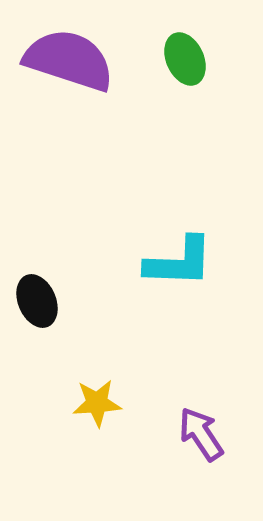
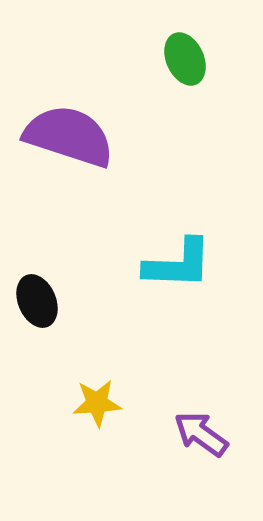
purple semicircle: moved 76 px down
cyan L-shape: moved 1 px left, 2 px down
purple arrow: rotated 20 degrees counterclockwise
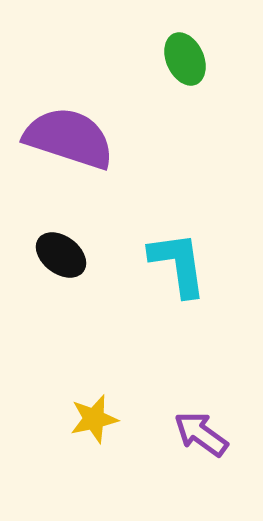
purple semicircle: moved 2 px down
cyan L-shape: rotated 100 degrees counterclockwise
black ellipse: moved 24 px right, 46 px up; rotated 30 degrees counterclockwise
yellow star: moved 3 px left, 16 px down; rotated 9 degrees counterclockwise
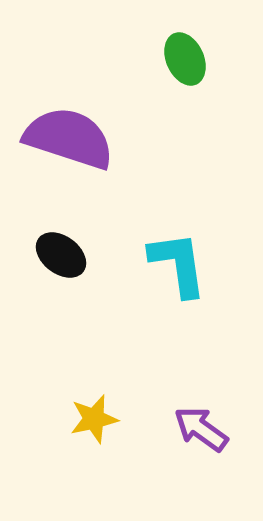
purple arrow: moved 5 px up
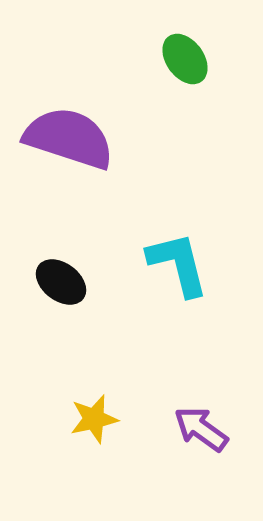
green ellipse: rotated 12 degrees counterclockwise
black ellipse: moved 27 px down
cyan L-shape: rotated 6 degrees counterclockwise
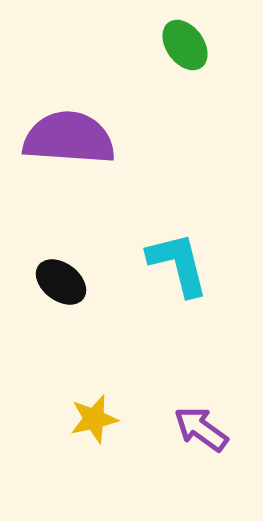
green ellipse: moved 14 px up
purple semicircle: rotated 14 degrees counterclockwise
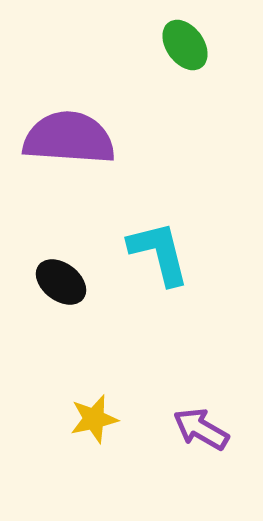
cyan L-shape: moved 19 px left, 11 px up
purple arrow: rotated 6 degrees counterclockwise
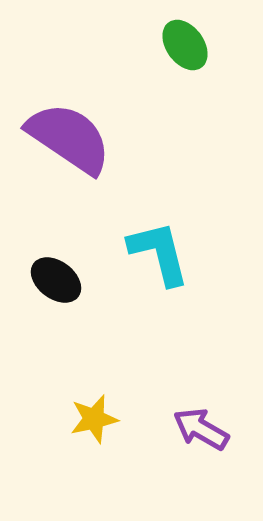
purple semicircle: rotated 30 degrees clockwise
black ellipse: moved 5 px left, 2 px up
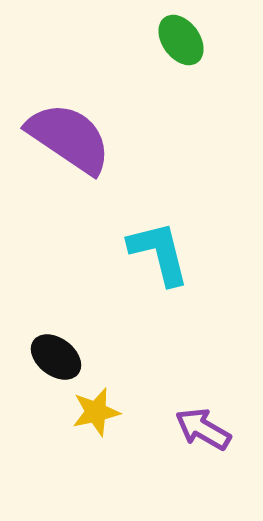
green ellipse: moved 4 px left, 5 px up
black ellipse: moved 77 px down
yellow star: moved 2 px right, 7 px up
purple arrow: moved 2 px right
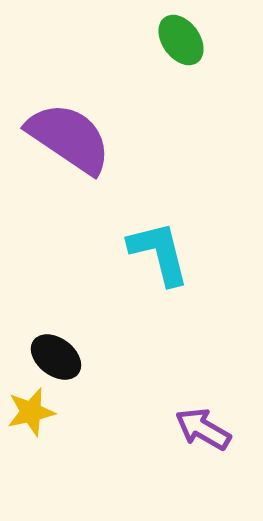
yellow star: moved 65 px left
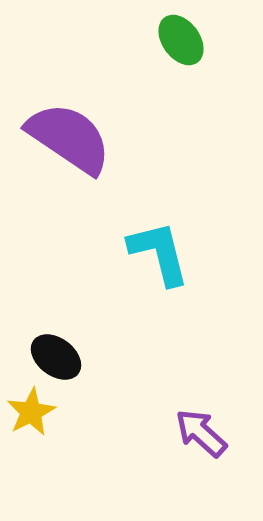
yellow star: rotated 15 degrees counterclockwise
purple arrow: moved 2 px left, 4 px down; rotated 12 degrees clockwise
